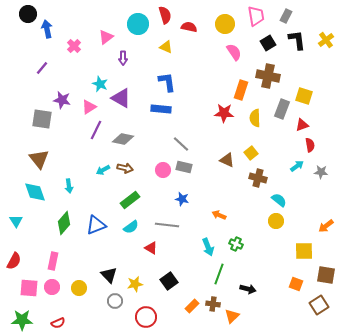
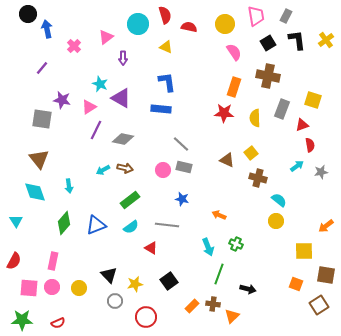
orange rectangle at (241, 90): moved 7 px left, 3 px up
yellow square at (304, 96): moved 9 px right, 4 px down
gray star at (321, 172): rotated 16 degrees counterclockwise
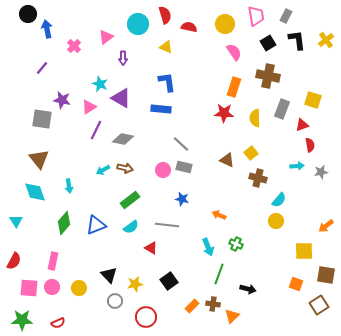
cyan arrow at (297, 166): rotated 32 degrees clockwise
cyan semicircle at (279, 200): rotated 91 degrees clockwise
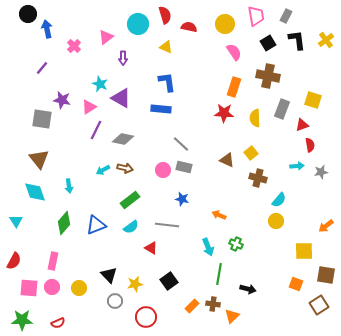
green line at (219, 274): rotated 10 degrees counterclockwise
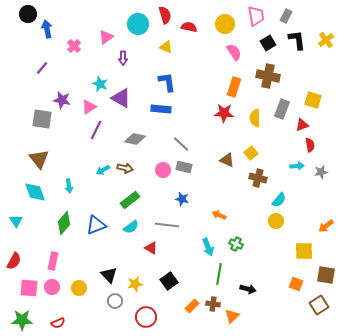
gray diamond at (123, 139): moved 12 px right
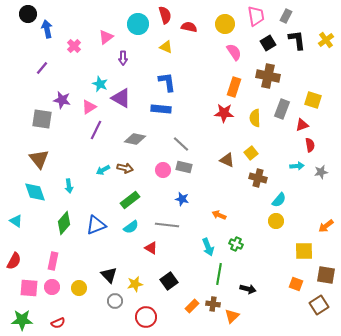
cyan triangle at (16, 221): rotated 24 degrees counterclockwise
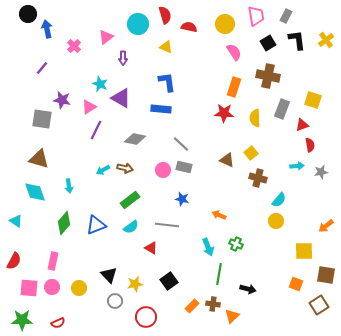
brown triangle at (39, 159): rotated 35 degrees counterclockwise
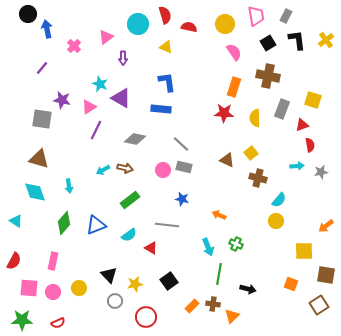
cyan semicircle at (131, 227): moved 2 px left, 8 px down
orange square at (296, 284): moved 5 px left
pink circle at (52, 287): moved 1 px right, 5 px down
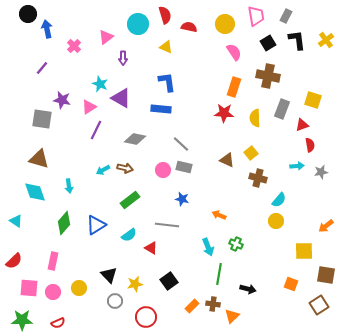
blue triangle at (96, 225): rotated 10 degrees counterclockwise
red semicircle at (14, 261): rotated 18 degrees clockwise
